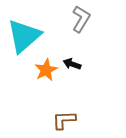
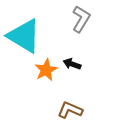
cyan triangle: rotated 48 degrees counterclockwise
brown L-shape: moved 6 px right, 10 px up; rotated 25 degrees clockwise
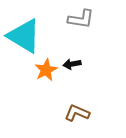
gray L-shape: rotated 68 degrees clockwise
black arrow: rotated 30 degrees counterclockwise
brown L-shape: moved 7 px right, 3 px down
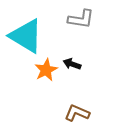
cyan triangle: moved 2 px right
black arrow: rotated 30 degrees clockwise
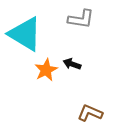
cyan triangle: moved 1 px left, 2 px up
brown L-shape: moved 13 px right
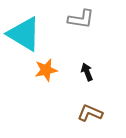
cyan triangle: moved 1 px left
black arrow: moved 15 px right, 8 px down; rotated 48 degrees clockwise
orange star: rotated 15 degrees clockwise
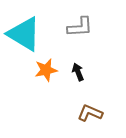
gray L-shape: moved 1 px left, 8 px down; rotated 12 degrees counterclockwise
black arrow: moved 9 px left
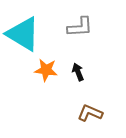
cyan triangle: moved 1 px left
orange star: rotated 20 degrees clockwise
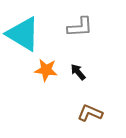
black arrow: rotated 18 degrees counterclockwise
